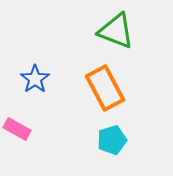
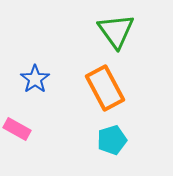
green triangle: rotated 33 degrees clockwise
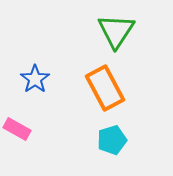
green triangle: rotated 9 degrees clockwise
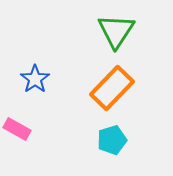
orange rectangle: moved 7 px right; rotated 72 degrees clockwise
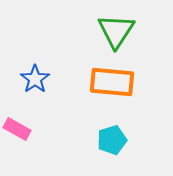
orange rectangle: moved 6 px up; rotated 51 degrees clockwise
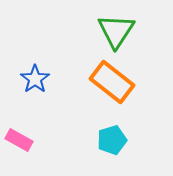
orange rectangle: rotated 33 degrees clockwise
pink rectangle: moved 2 px right, 11 px down
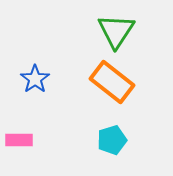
pink rectangle: rotated 28 degrees counterclockwise
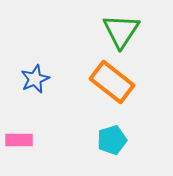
green triangle: moved 5 px right
blue star: rotated 12 degrees clockwise
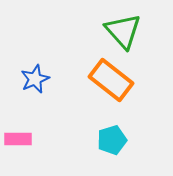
green triangle: moved 2 px right; rotated 15 degrees counterclockwise
orange rectangle: moved 1 px left, 2 px up
pink rectangle: moved 1 px left, 1 px up
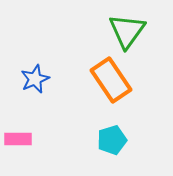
green triangle: moved 4 px right; rotated 18 degrees clockwise
orange rectangle: rotated 18 degrees clockwise
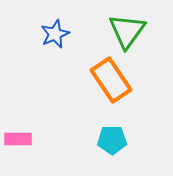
blue star: moved 20 px right, 45 px up
cyan pentagon: rotated 16 degrees clockwise
